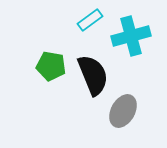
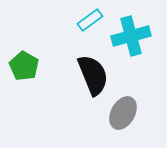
green pentagon: moved 27 px left; rotated 20 degrees clockwise
gray ellipse: moved 2 px down
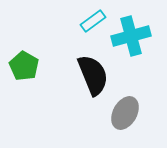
cyan rectangle: moved 3 px right, 1 px down
gray ellipse: moved 2 px right
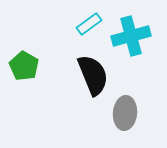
cyan rectangle: moved 4 px left, 3 px down
gray ellipse: rotated 24 degrees counterclockwise
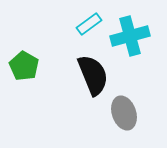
cyan cross: moved 1 px left
gray ellipse: moved 1 px left; rotated 24 degrees counterclockwise
